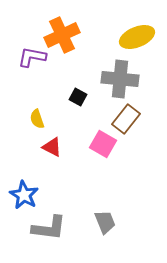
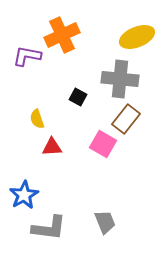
purple L-shape: moved 5 px left, 1 px up
red triangle: rotated 30 degrees counterclockwise
blue star: rotated 12 degrees clockwise
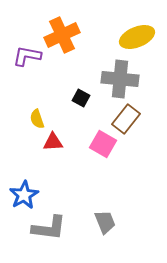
black square: moved 3 px right, 1 px down
red triangle: moved 1 px right, 5 px up
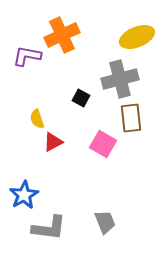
gray cross: rotated 21 degrees counterclockwise
brown rectangle: moved 5 px right, 1 px up; rotated 44 degrees counterclockwise
red triangle: rotated 25 degrees counterclockwise
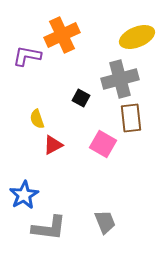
red triangle: moved 3 px down
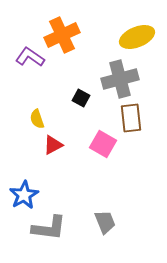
purple L-shape: moved 3 px right, 1 px down; rotated 24 degrees clockwise
